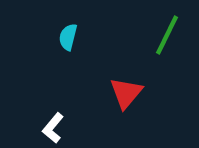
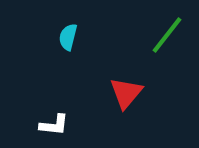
green line: rotated 12 degrees clockwise
white L-shape: moved 1 px right, 3 px up; rotated 124 degrees counterclockwise
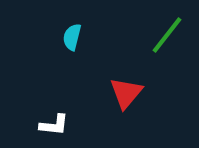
cyan semicircle: moved 4 px right
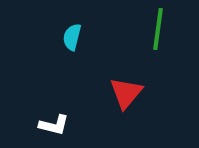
green line: moved 9 px left, 6 px up; rotated 30 degrees counterclockwise
white L-shape: rotated 8 degrees clockwise
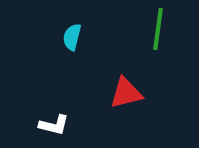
red triangle: rotated 36 degrees clockwise
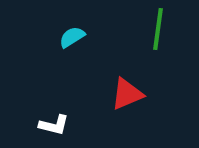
cyan semicircle: rotated 44 degrees clockwise
red triangle: moved 1 px right, 1 px down; rotated 9 degrees counterclockwise
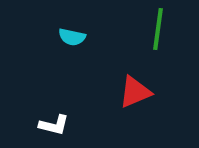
cyan semicircle: rotated 136 degrees counterclockwise
red triangle: moved 8 px right, 2 px up
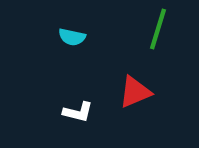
green line: rotated 9 degrees clockwise
white L-shape: moved 24 px right, 13 px up
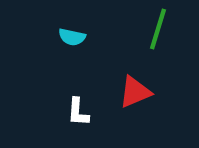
white L-shape: rotated 80 degrees clockwise
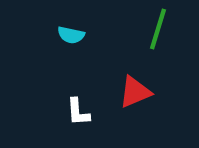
cyan semicircle: moved 1 px left, 2 px up
white L-shape: rotated 8 degrees counterclockwise
